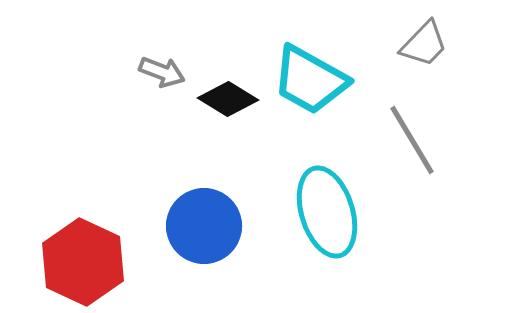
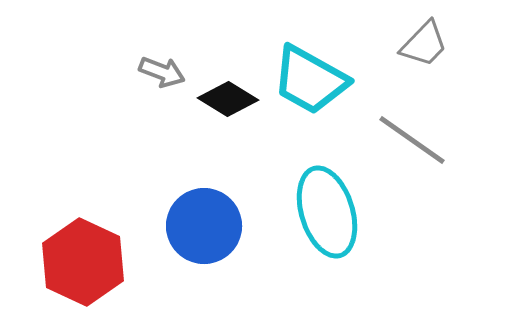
gray line: rotated 24 degrees counterclockwise
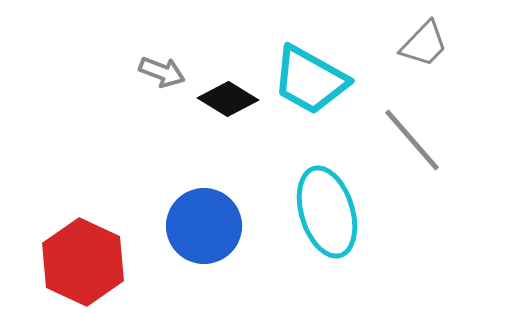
gray line: rotated 14 degrees clockwise
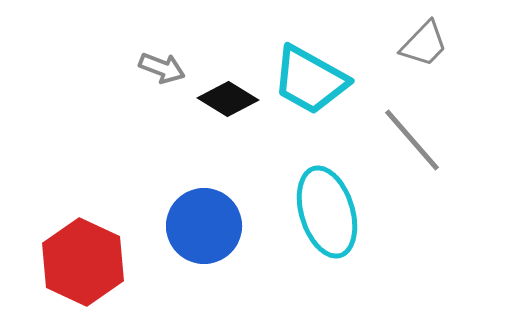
gray arrow: moved 4 px up
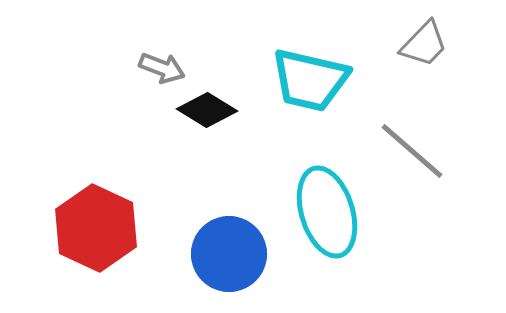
cyan trapezoid: rotated 16 degrees counterclockwise
black diamond: moved 21 px left, 11 px down
gray line: moved 11 px down; rotated 8 degrees counterclockwise
blue circle: moved 25 px right, 28 px down
red hexagon: moved 13 px right, 34 px up
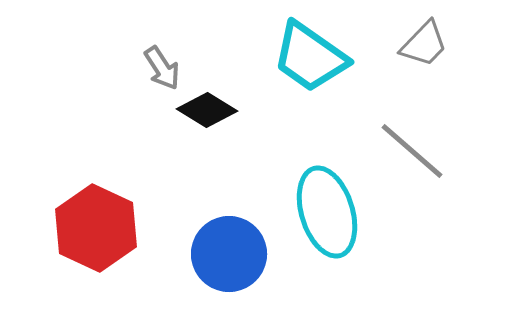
gray arrow: rotated 36 degrees clockwise
cyan trapezoid: moved 23 px up; rotated 22 degrees clockwise
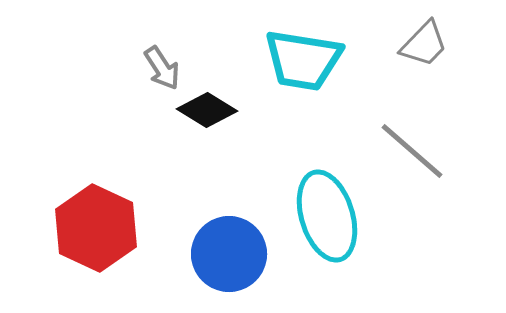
cyan trapezoid: moved 7 px left, 3 px down; rotated 26 degrees counterclockwise
cyan ellipse: moved 4 px down
